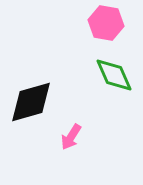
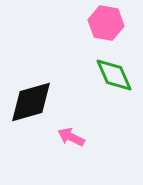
pink arrow: rotated 84 degrees clockwise
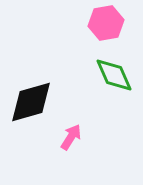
pink hexagon: rotated 20 degrees counterclockwise
pink arrow: rotated 96 degrees clockwise
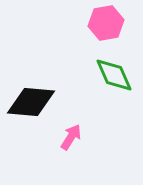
black diamond: rotated 21 degrees clockwise
